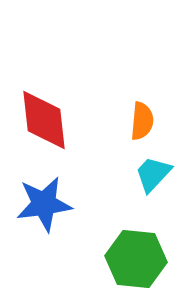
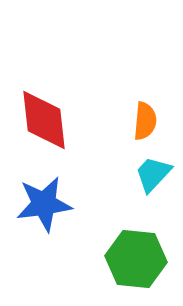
orange semicircle: moved 3 px right
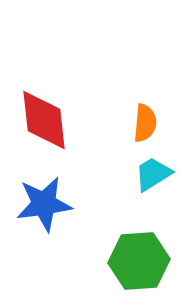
orange semicircle: moved 2 px down
cyan trapezoid: rotated 15 degrees clockwise
green hexagon: moved 3 px right, 2 px down; rotated 10 degrees counterclockwise
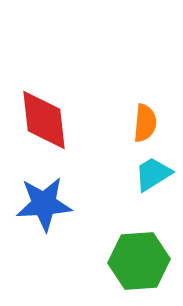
blue star: rotated 4 degrees clockwise
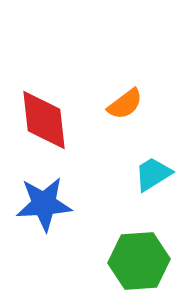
orange semicircle: moved 20 px left, 19 px up; rotated 48 degrees clockwise
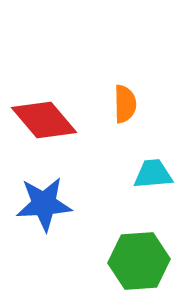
orange semicircle: rotated 54 degrees counterclockwise
red diamond: rotated 34 degrees counterclockwise
cyan trapezoid: rotated 27 degrees clockwise
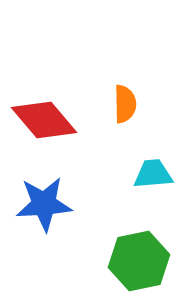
green hexagon: rotated 8 degrees counterclockwise
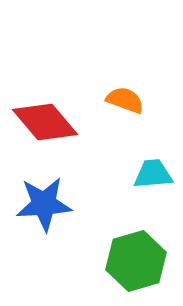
orange semicircle: moved 4 px up; rotated 69 degrees counterclockwise
red diamond: moved 1 px right, 2 px down
green hexagon: moved 3 px left; rotated 4 degrees counterclockwise
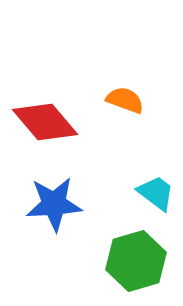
cyan trapezoid: moved 3 px right, 19 px down; rotated 42 degrees clockwise
blue star: moved 10 px right
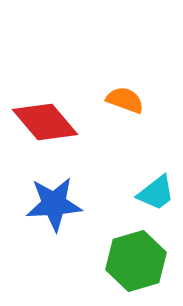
cyan trapezoid: rotated 105 degrees clockwise
